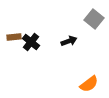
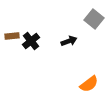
brown rectangle: moved 2 px left, 1 px up
black cross: moved 1 px up; rotated 12 degrees clockwise
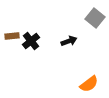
gray square: moved 1 px right, 1 px up
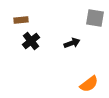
gray square: rotated 30 degrees counterclockwise
brown rectangle: moved 9 px right, 16 px up
black arrow: moved 3 px right, 2 px down
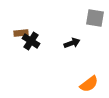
brown rectangle: moved 13 px down
black cross: rotated 18 degrees counterclockwise
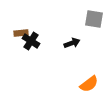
gray square: moved 1 px left, 1 px down
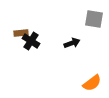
orange semicircle: moved 3 px right, 1 px up
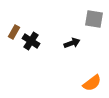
brown rectangle: moved 7 px left, 1 px up; rotated 56 degrees counterclockwise
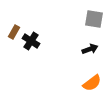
black arrow: moved 18 px right, 6 px down
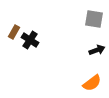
black cross: moved 1 px left, 1 px up
black arrow: moved 7 px right, 1 px down
